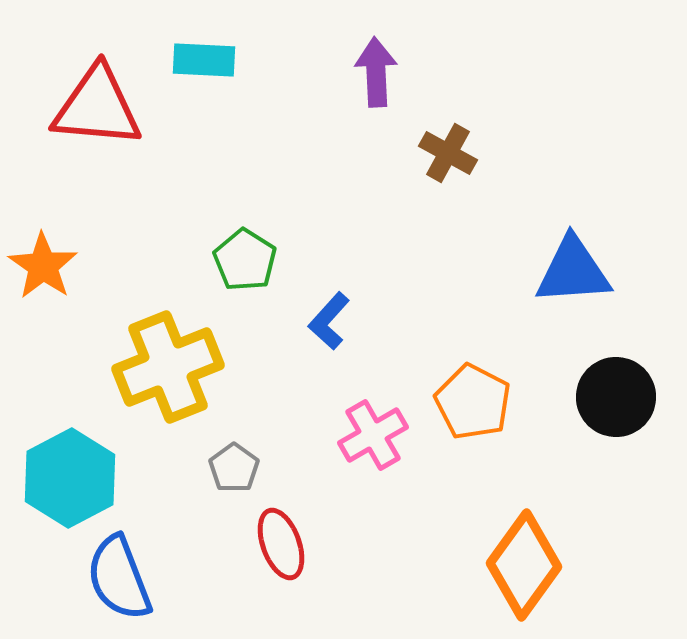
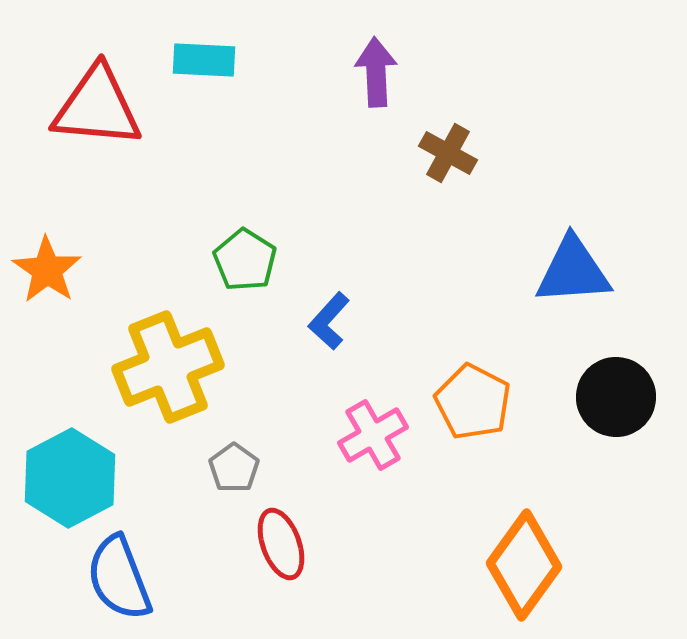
orange star: moved 4 px right, 4 px down
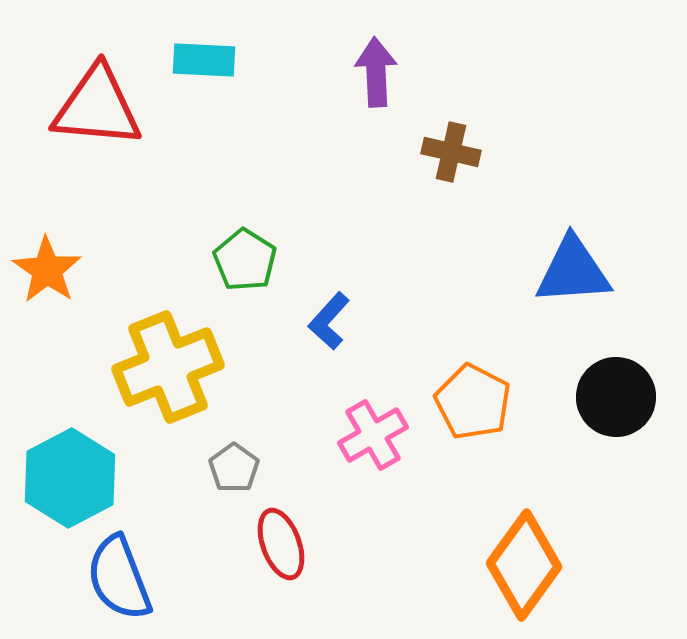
brown cross: moved 3 px right, 1 px up; rotated 16 degrees counterclockwise
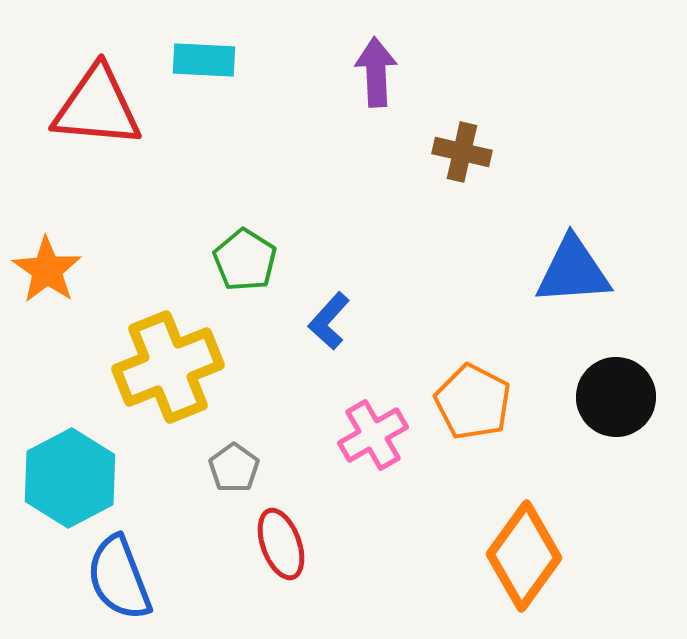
brown cross: moved 11 px right
orange diamond: moved 9 px up
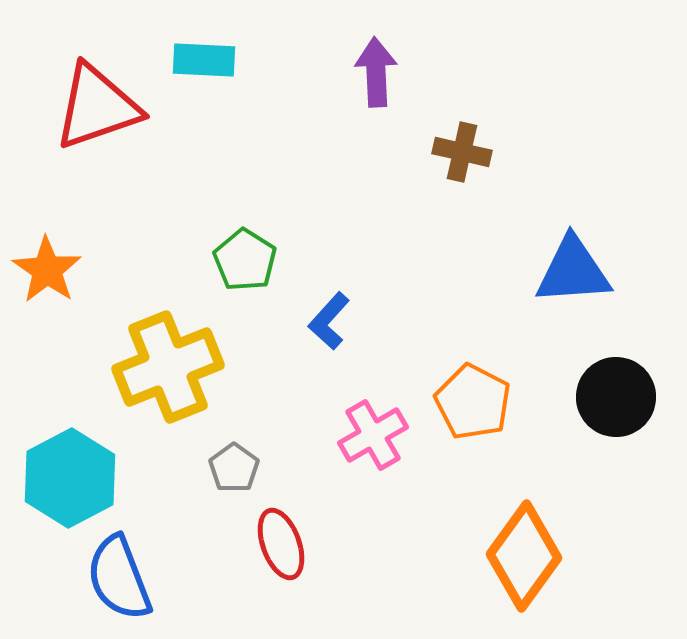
red triangle: rotated 24 degrees counterclockwise
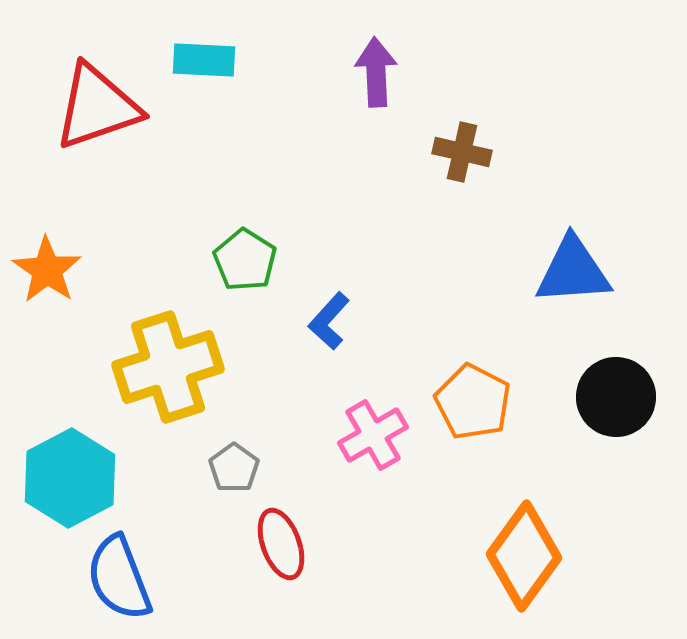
yellow cross: rotated 4 degrees clockwise
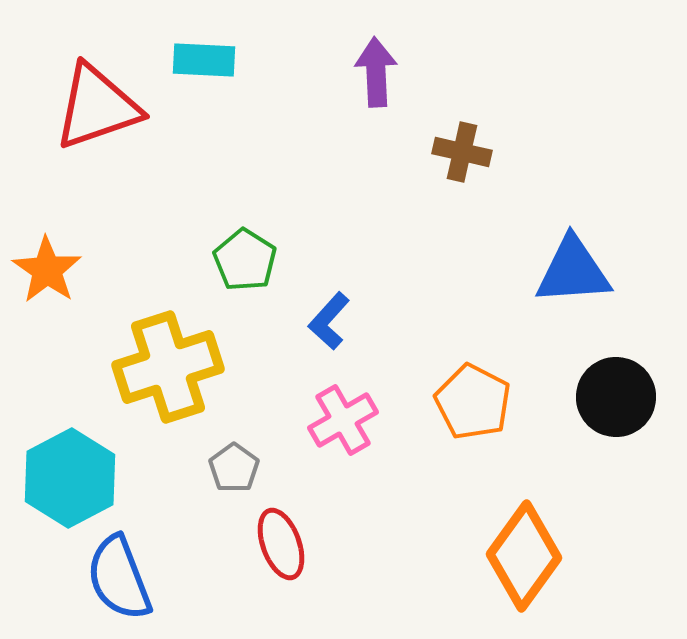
pink cross: moved 30 px left, 15 px up
